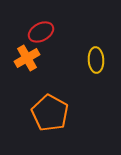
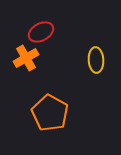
orange cross: moved 1 px left
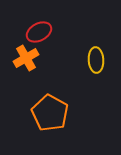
red ellipse: moved 2 px left
